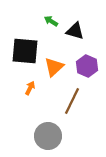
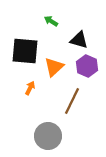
black triangle: moved 4 px right, 9 px down
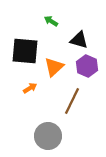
orange arrow: rotated 32 degrees clockwise
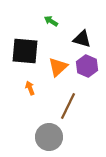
black triangle: moved 3 px right, 1 px up
orange triangle: moved 4 px right
orange arrow: rotated 80 degrees counterclockwise
brown line: moved 4 px left, 5 px down
gray circle: moved 1 px right, 1 px down
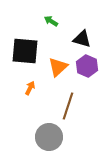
orange arrow: rotated 48 degrees clockwise
brown line: rotated 8 degrees counterclockwise
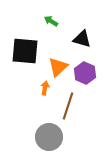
purple hexagon: moved 2 px left, 7 px down
orange arrow: moved 15 px right; rotated 16 degrees counterclockwise
